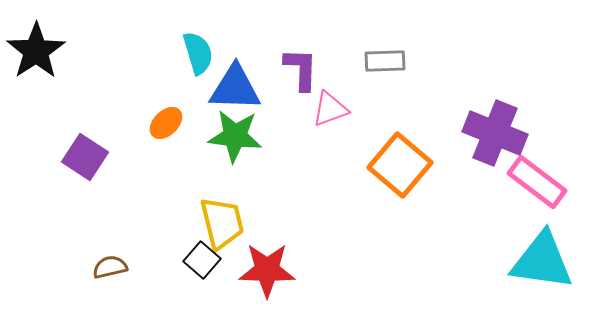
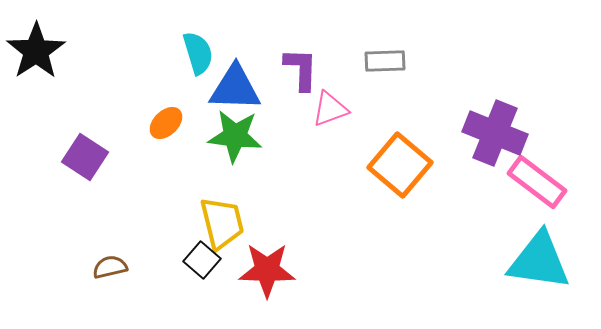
cyan triangle: moved 3 px left
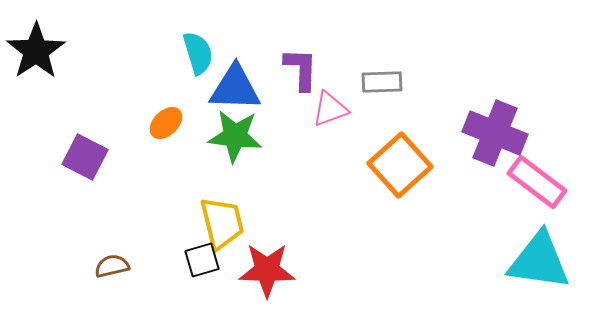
gray rectangle: moved 3 px left, 21 px down
purple square: rotated 6 degrees counterclockwise
orange square: rotated 8 degrees clockwise
black square: rotated 33 degrees clockwise
brown semicircle: moved 2 px right, 1 px up
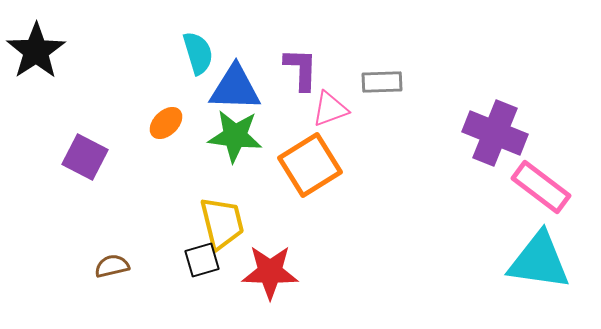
orange square: moved 90 px left; rotated 10 degrees clockwise
pink rectangle: moved 4 px right, 5 px down
red star: moved 3 px right, 2 px down
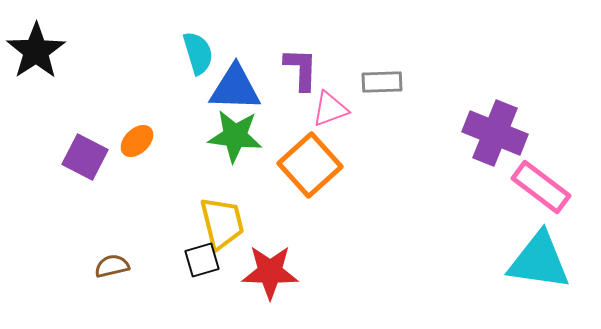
orange ellipse: moved 29 px left, 18 px down
orange square: rotated 10 degrees counterclockwise
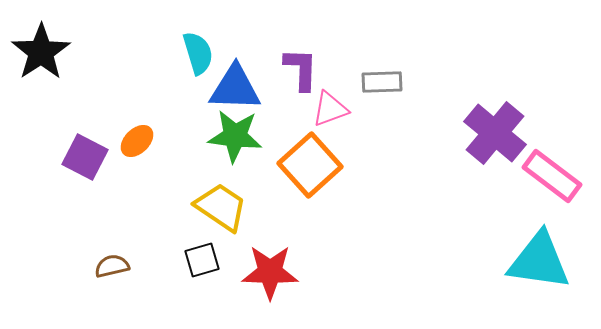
black star: moved 5 px right, 1 px down
purple cross: rotated 18 degrees clockwise
pink rectangle: moved 11 px right, 11 px up
yellow trapezoid: moved 1 px left, 16 px up; rotated 42 degrees counterclockwise
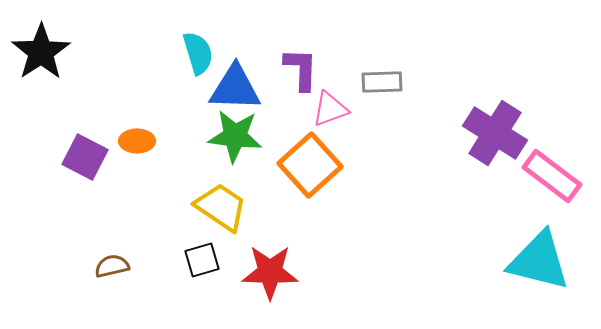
purple cross: rotated 8 degrees counterclockwise
orange ellipse: rotated 44 degrees clockwise
cyan triangle: rotated 6 degrees clockwise
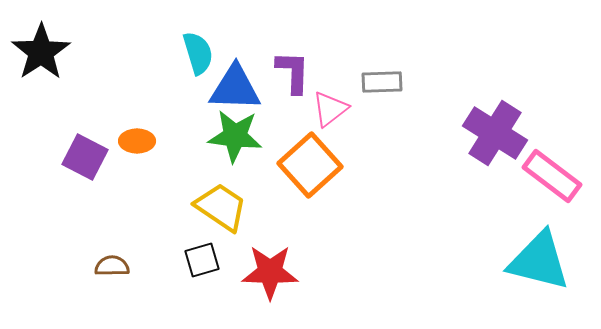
purple L-shape: moved 8 px left, 3 px down
pink triangle: rotated 18 degrees counterclockwise
brown semicircle: rotated 12 degrees clockwise
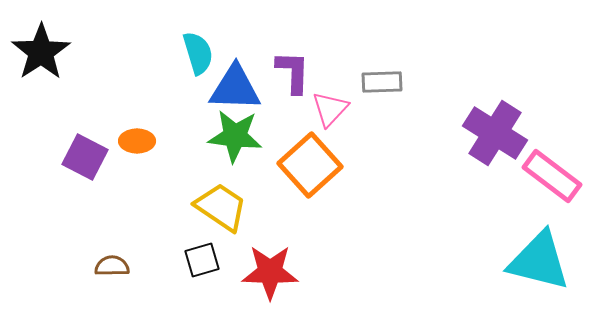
pink triangle: rotated 9 degrees counterclockwise
